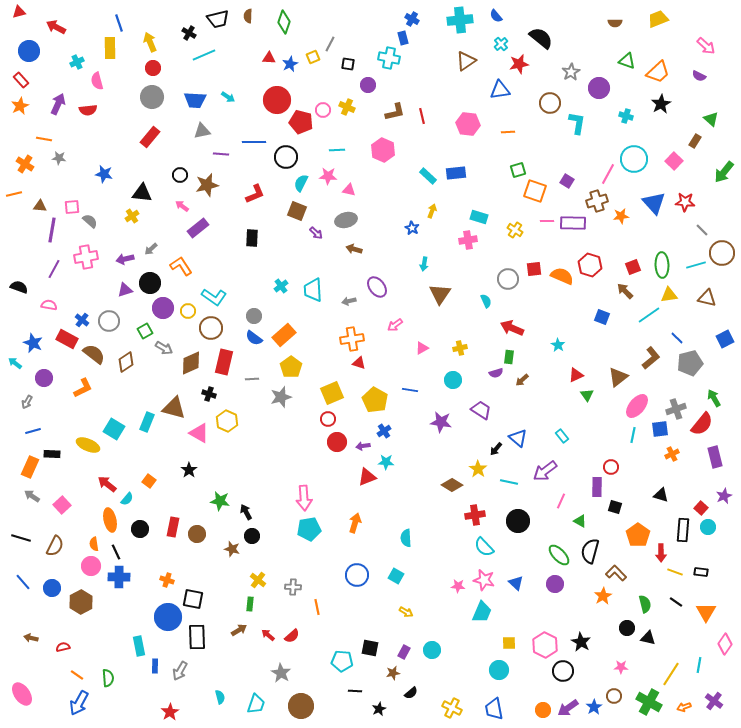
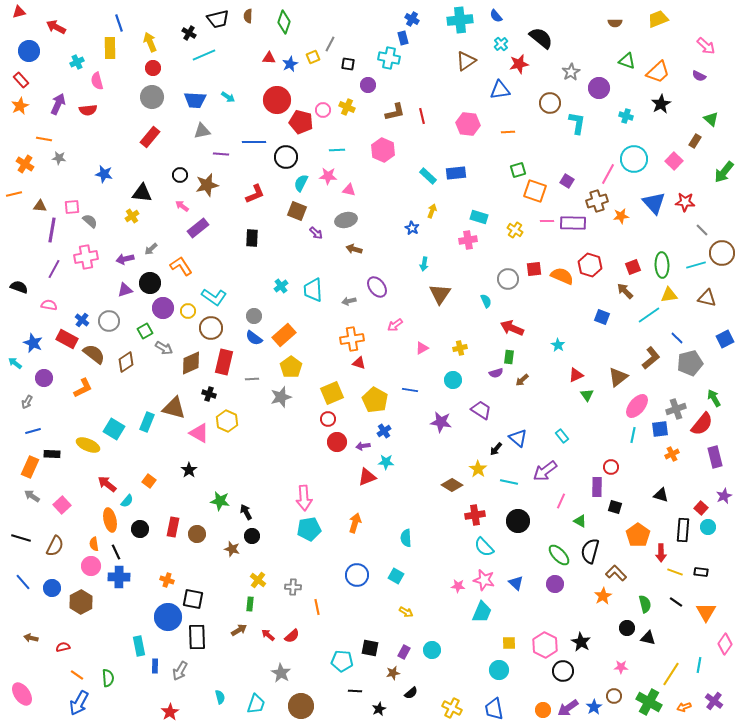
cyan semicircle at (127, 499): moved 2 px down
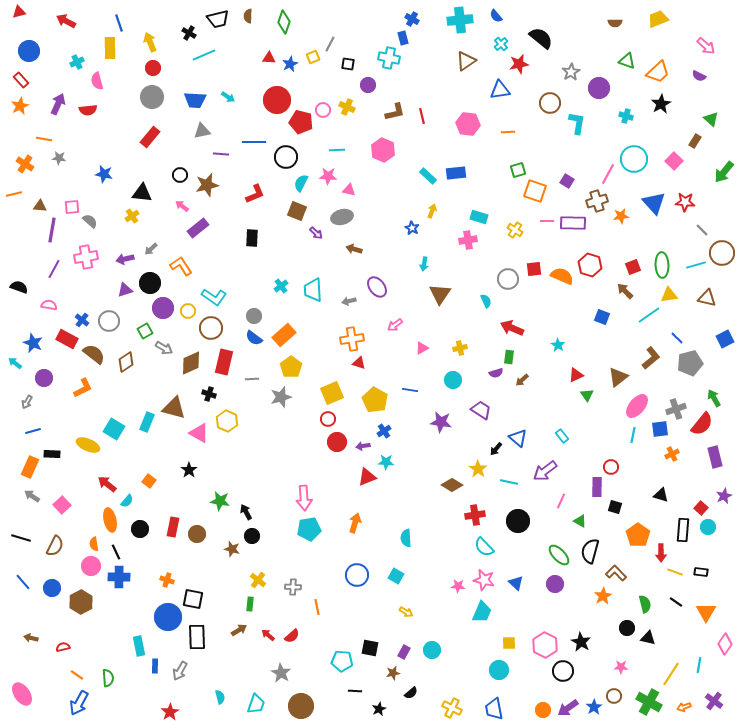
red arrow at (56, 27): moved 10 px right, 6 px up
gray ellipse at (346, 220): moved 4 px left, 3 px up
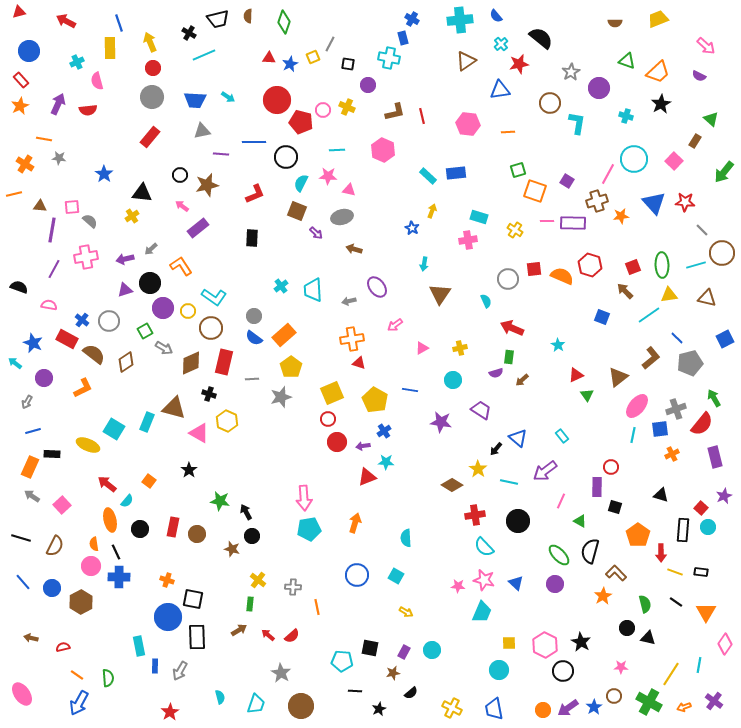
blue star at (104, 174): rotated 24 degrees clockwise
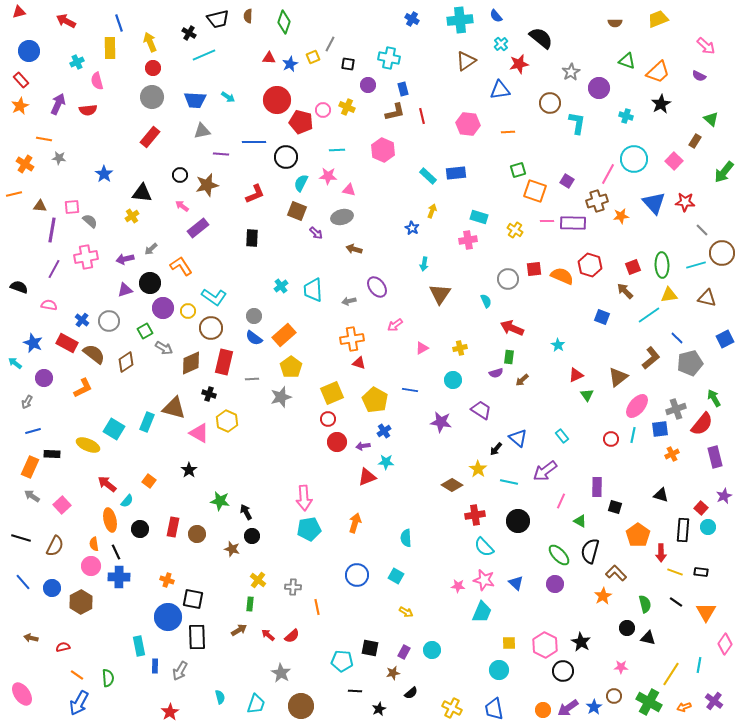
blue rectangle at (403, 38): moved 51 px down
red rectangle at (67, 339): moved 4 px down
red circle at (611, 467): moved 28 px up
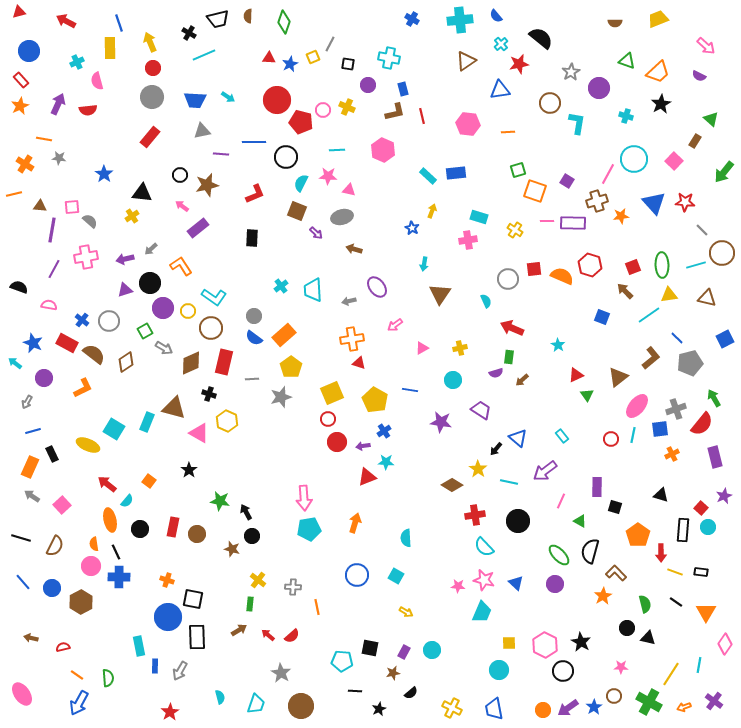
black rectangle at (52, 454): rotated 63 degrees clockwise
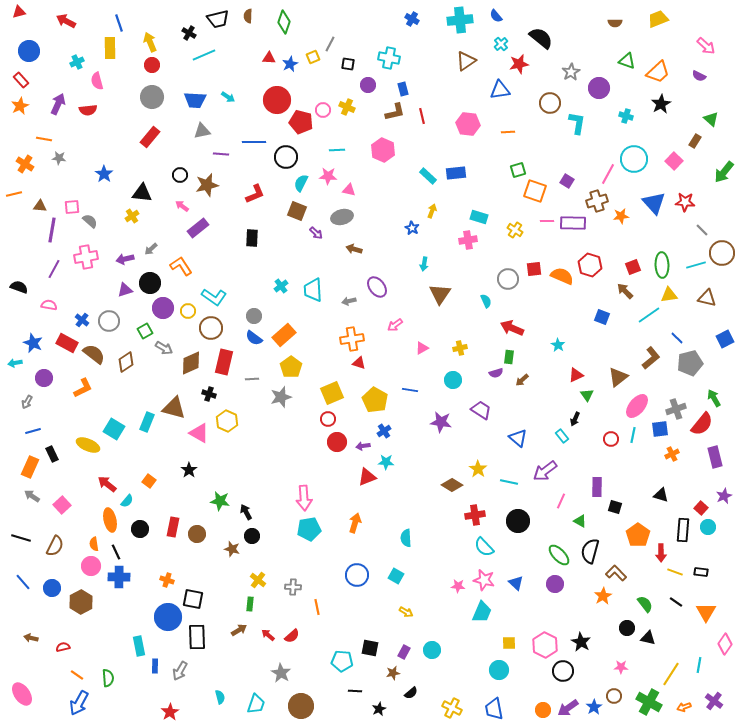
red circle at (153, 68): moved 1 px left, 3 px up
cyan arrow at (15, 363): rotated 48 degrees counterclockwise
black arrow at (496, 449): moved 79 px right, 30 px up; rotated 16 degrees counterclockwise
green semicircle at (645, 604): rotated 24 degrees counterclockwise
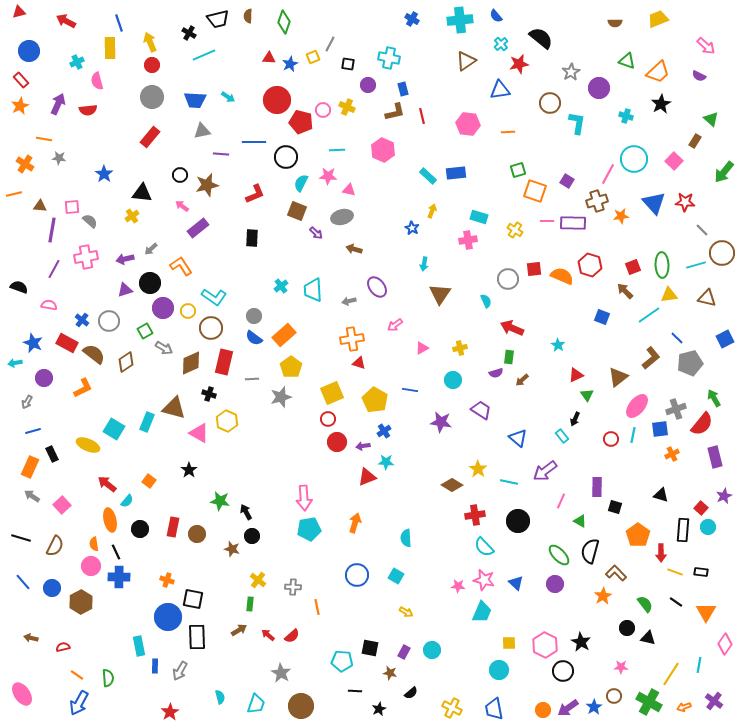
brown star at (393, 673): moved 3 px left; rotated 24 degrees clockwise
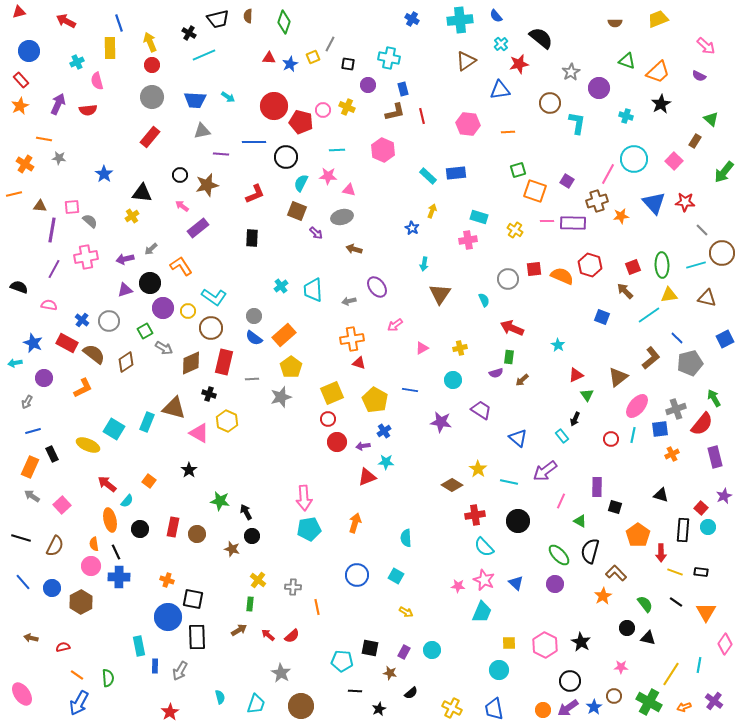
red circle at (277, 100): moved 3 px left, 6 px down
cyan semicircle at (486, 301): moved 2 px left, 1 px up
pink star at (484, 580): rotated 10 degrees clockwise
black circle at (563, 671): moved 7 px right, 10 px down
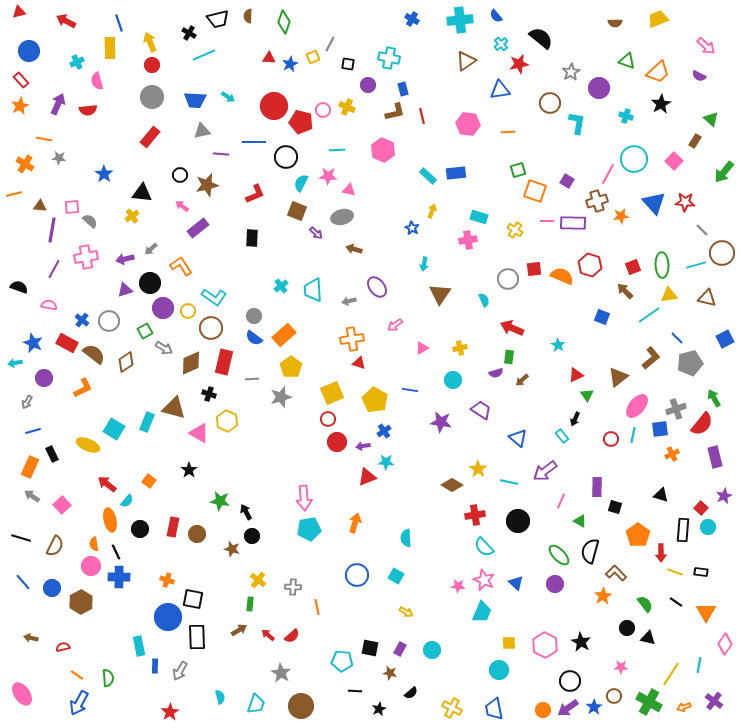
purple rectangle at (404, 652): moved 4 px left, 3 px up
